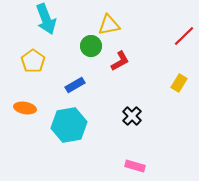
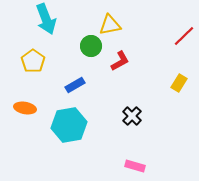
yellow triangle: moved 1 px right
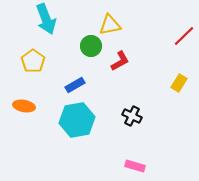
orange ellipse: moved 1 px left, 2 px up
black cross: rotated 18 degrees counterclockwise
cyan hexagon: moved 8 px right, 5 px up
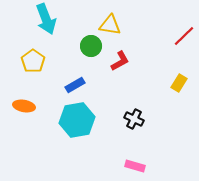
yellow triangle: rotated 20 degrees clockwise
black cross: moved 2 px right, 3 px down
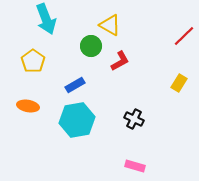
yellow triangle: rotated 20 degrees clockwise
orange ellipse: moved 4 px right
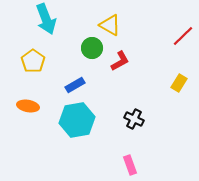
red line: moved 1 px left
green circle: moved 1 px right, 2 px down
pink rectangle: moved 5 px left, 1 px up; rotated 54 degrees clockwise
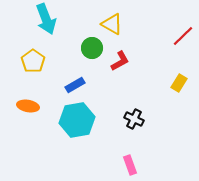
yellow triangle: moved 2 px right, 1 px up
